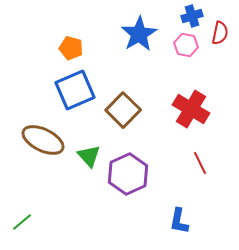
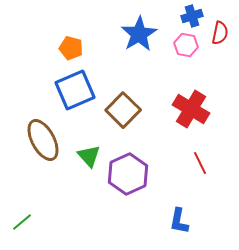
brown ellipse: rotated 36 degrees clockwise
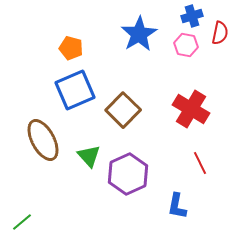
blue L-shape: moved 2 px left, 15 px up
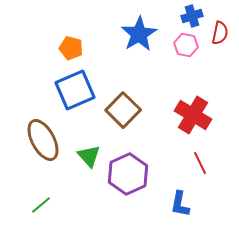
red cross: moved 2 px right, 6 px down
blue L-shape: moved 3 px right, 2 px up
green line: moved 19 px right, 17 px up
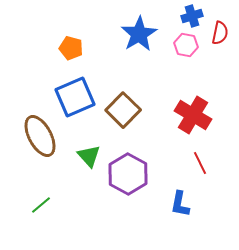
blue square: moved 7 px down
brown ellipse: moved 3 px left, 4 px up
purple hexagon: rotated 6 degrees counterclockwise
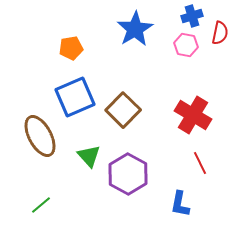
blue star: moved 4 px left, 5 px up
orange pentagon: rotated 25 degrees counterclockwise
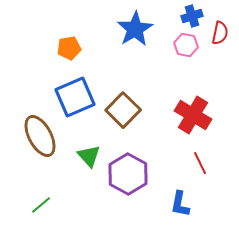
orange pentagon: moved 2 px left
